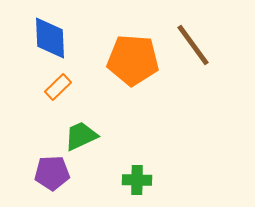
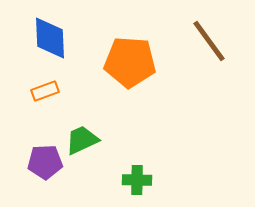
brown line: moved 16 px right, 4 px up
orange pentagon: moved 3 px left, 2 px down
orange rectangle: moved 13 px left, 4 px down; rotated 24 degrees clockwise
green trapezoid: moved 1 px right, 4 px down
purple pentagon: moved 7 px left, 11 px up
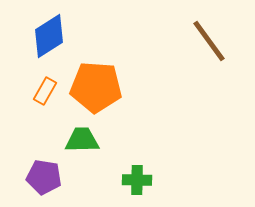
blue diamond: moved 1 px left, 2 px up; rotated 60 degrees clockwise
orange pentagon: moved 34 px left, 25 px down
orange rectangle: rotated 40 degrees counterclockwise
green trapezoid: rotated 24 degrees clockwise
purple pentagon: moved 1 px left, 15 px down; rotated 12 degrees clockwise
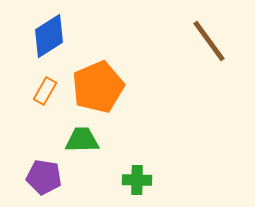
orange pentagon: moved 2 px right; rotated 27 degrees counterclockwise
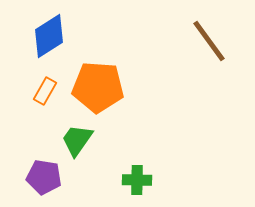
orange pentagon: rotated 27 degrees clockwise
green trapezoid: moved 5 px left; rotated 54 degrees counterclockwise
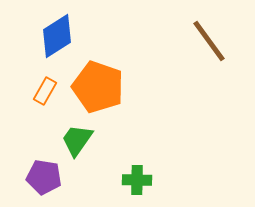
blue diamond: moved 8 px right
orange pentagon: rotated 15 degrees clockwise
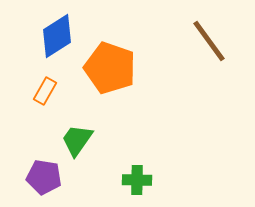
orange pentagon: moved 12 px right, 19 px up
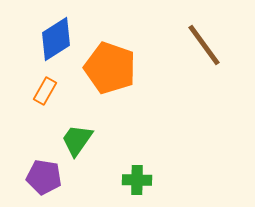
blue diamond: moved 1 px left, 3 px down
brown line: moved 5 px left, 4 px down
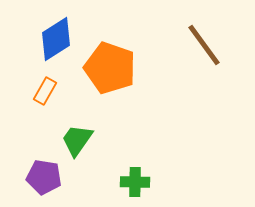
green cross: moved 2 px left, 2 px down
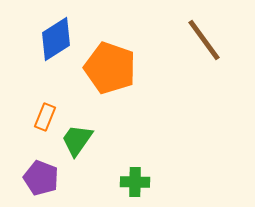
brown line: moved 5 px up
orange rectangle: moved 26 px down; rotated 8 degrees counterclockwise
purple pentagon: moved 3 px left, 1 px down; rotated 12 degrees clockwise
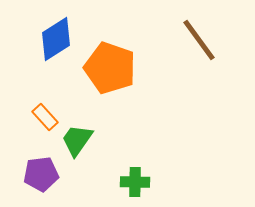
brown line: moved 5 px left
orange rectangle: rotated 64 degrees counterclockwise
purple pentagon: moved 4 px up; rotated 28 degrees counterclockwise
